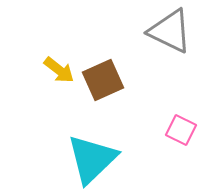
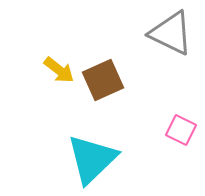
gray triangle: moved 1 px right, 2 px down
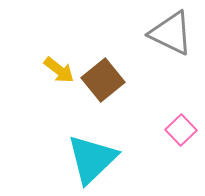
brown square: rotated 15 degrees counterclockwise
pink square: rotated 20 degrees clockwise
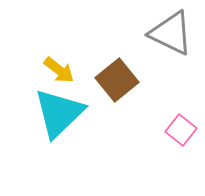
brown square: moved 14 px right
pink square: rotated 8 degrees counterclockwise
cyan triangle: moved 33 px left, 46 px up
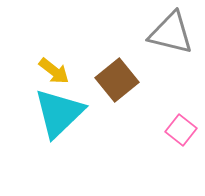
gray triangle: rotated 12 degrees counterclockwise
yellow arrow: moved 5 px left, 1 px down
